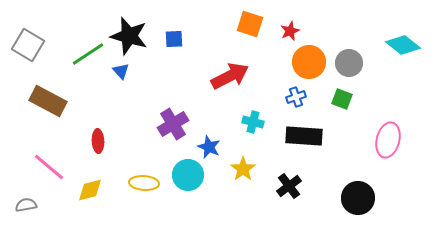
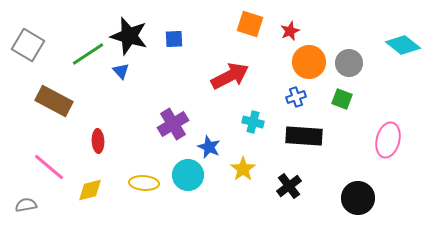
brown rectangle: moved 6 px right
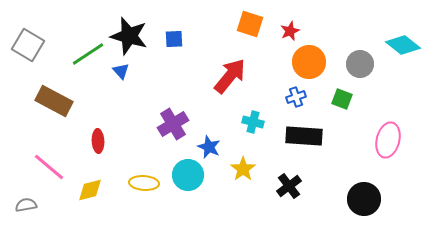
gray circle: moved 11 px right, 1 px down
red arrow: rotated 24 degrees counterclockwise
black circle: moved 6 px right, 1 px down
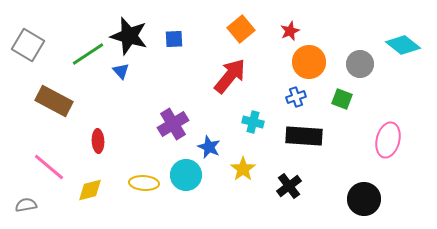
orange square: moved 9 px left, 5 px down; rotated 32 degrees clockwise
cyan circle: moved 2 px left
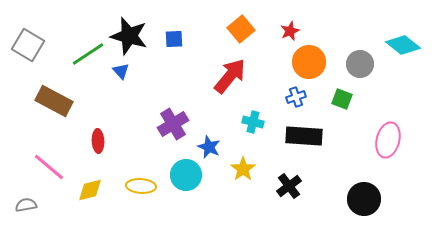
yellow ellipse: moved 3 px left, 3 px down
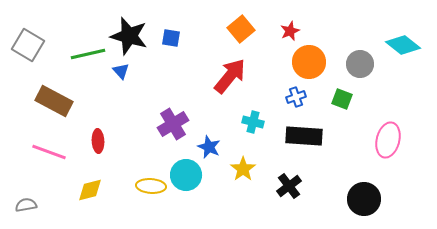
blue square: moved 3 px left, 1 px up; rotated 12 degrees clockwise
green line: rotated 20 degrees clockwise
pink line: moved 15 px up; rotated 20 degrees counterclockwise
yellow ellipse: moved 10 px right
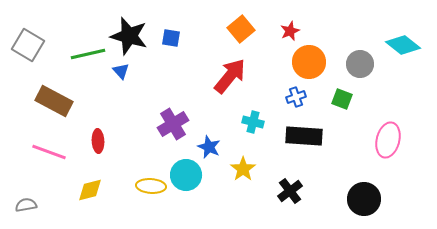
black cross: moved 1 px right, 5 px down
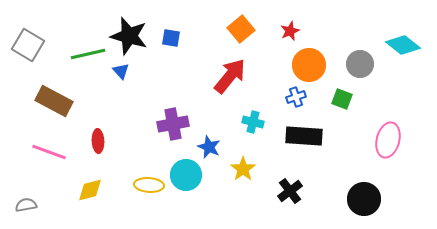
orange circle: moved 3 px down
purple cross: rotated 20 degrees clockwise
yellow ellipse: moved 2 px left, 1 px up
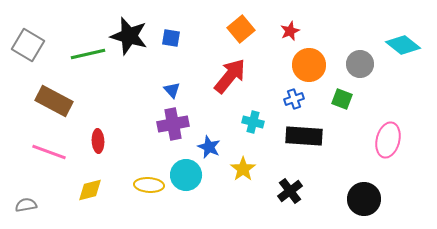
blue triangle: moved 51 px right, 19 px down
blue cross: moved 2 px left, 2 px down
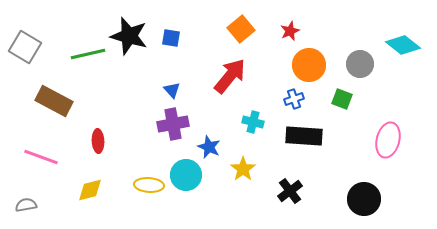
gray square: moved 3 px left, 2 px down
pink line: moved 8 px left, 5 px down
